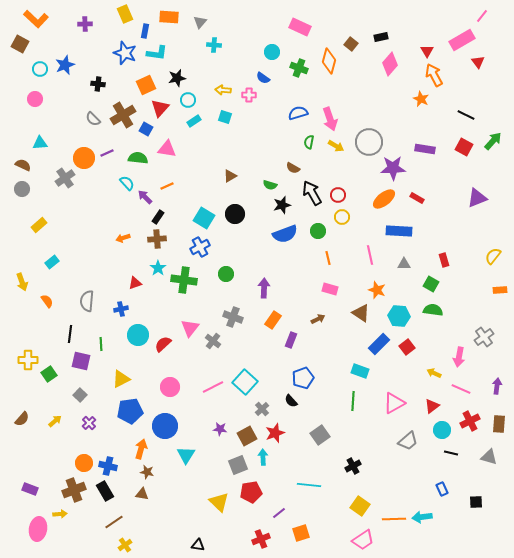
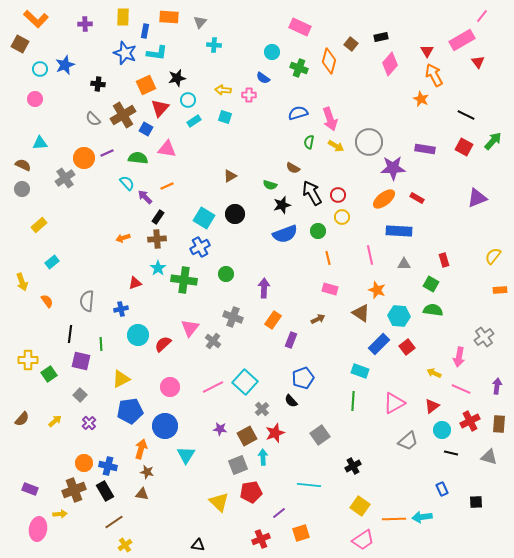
yellow rectangle at (125, 14): moved 2 px left, 3 px down; rotated 24 degrees clockwise
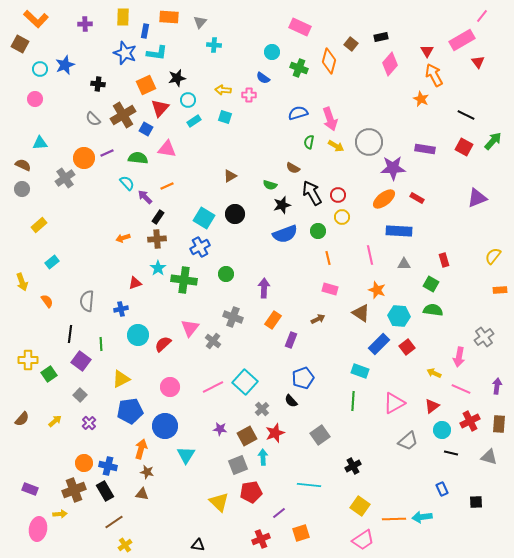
purple square at (81, 361): rotated 24 degrees clockwise
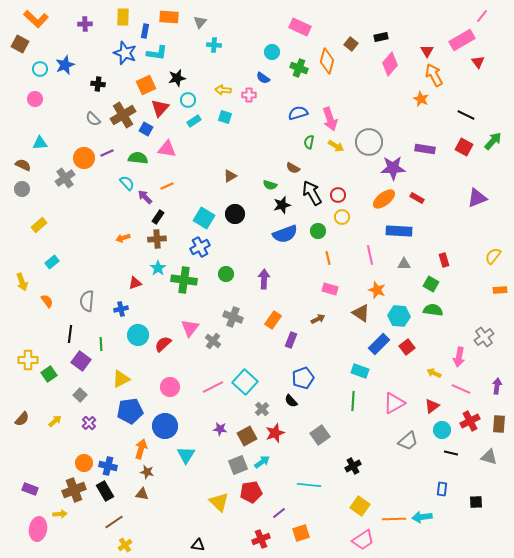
orange diamond at (329, 61): moved 2 px left
purple arrow at (264, 288): moved 9 px up
cyan arrow at (263, 457): moved 1 px left, 5 px down; rotated 56 degrees clockwise
blue rectangle at (442, 489): rotated 32 degrees clockwise
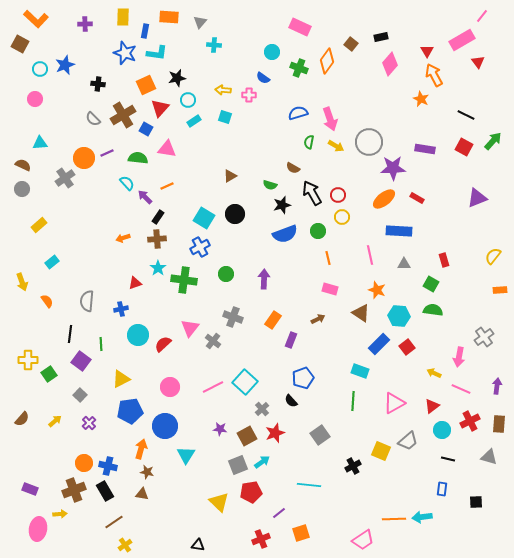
orange diamond at (327, 61): rotated 20 degrees clockwise
black line at (451, 453): moved 3 px left, 6 px down
yellow square at (360, 506): moved 21 px right, 55 px up; rotated 12 degrees counterclockwise
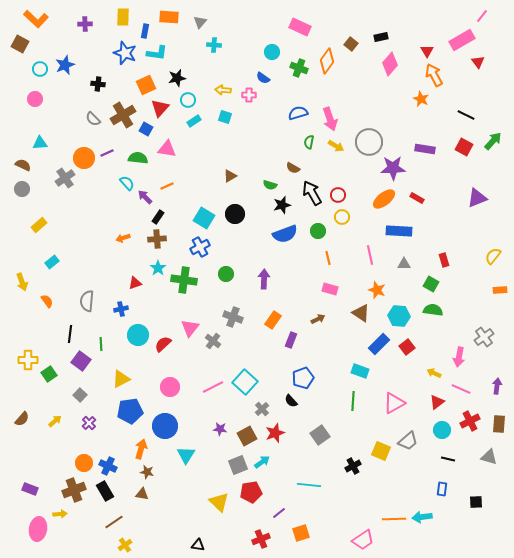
red triangle at (432, 406): moved 5 px right, 4 px up
blue cross at (108, 466): rotated 12 degrees clockwise
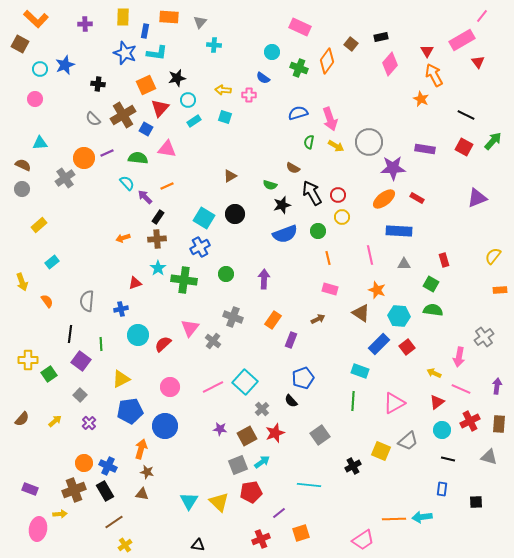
cyan triangle at (186, 455): moved 3 px right, 46 px down
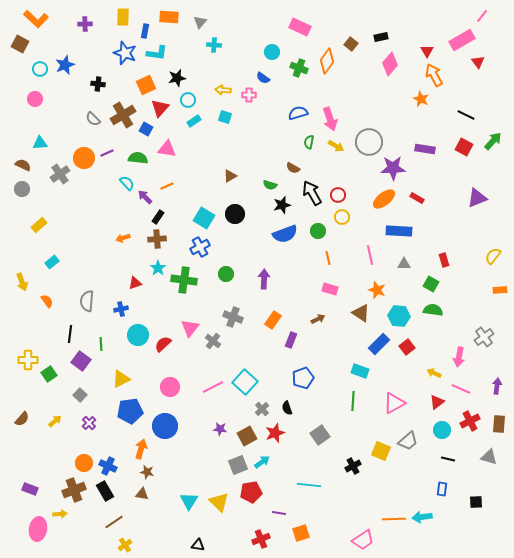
gray cross at (65, 178): moved 5 px left, 4 px up
black semicircle at (291, 401): moved 4 px left, 7 px down; rotated 24 degrees clockwise
purple line at (279, 513): rotated 48 degrees clockwise
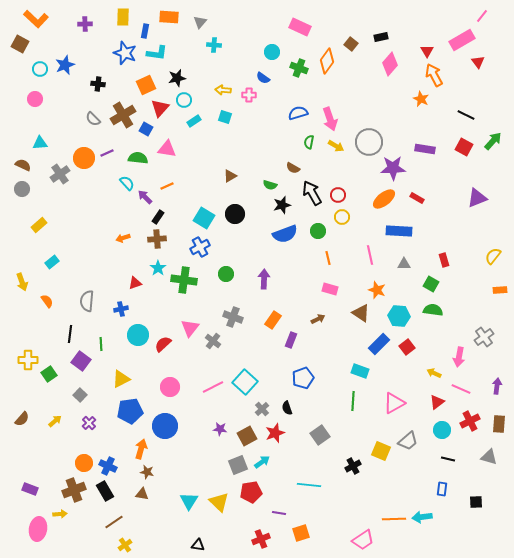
cyan circle at (188, 100): moved 4 px left
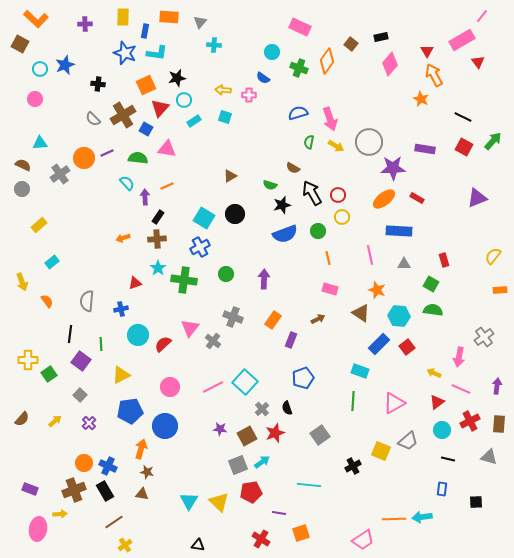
black line at (466, 115): moved 3 px left, 2 px down
purple arrow at (145, 197): rotated 42 degrees clockwise
yellow triangle at (121, 379): moved 4 px up
red cross at (261, 539): rotated 36 degrees counterclockwise
